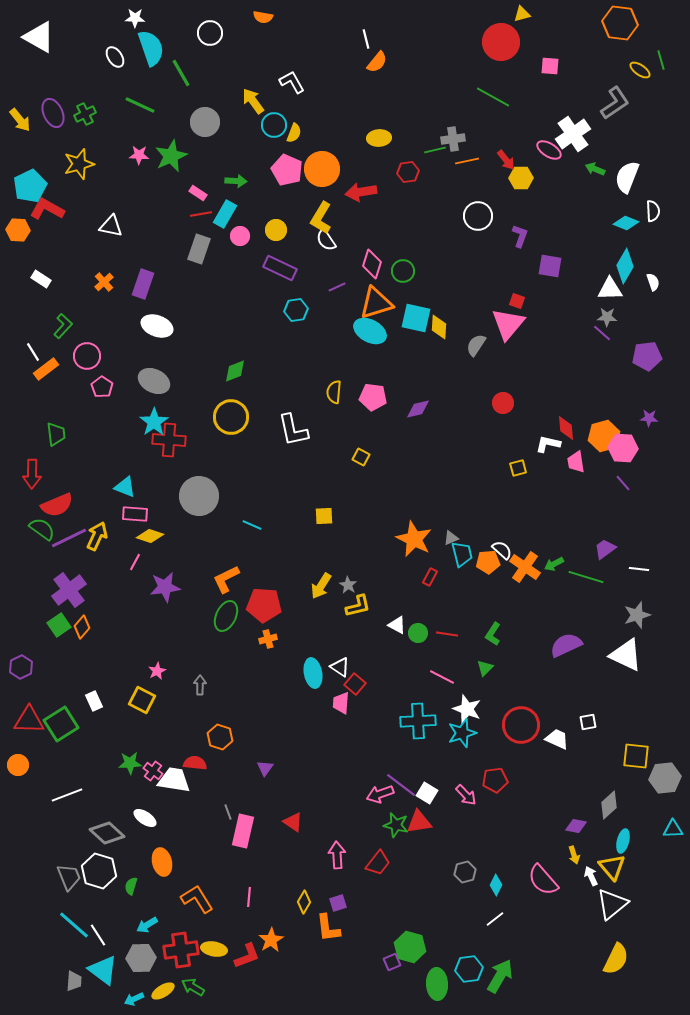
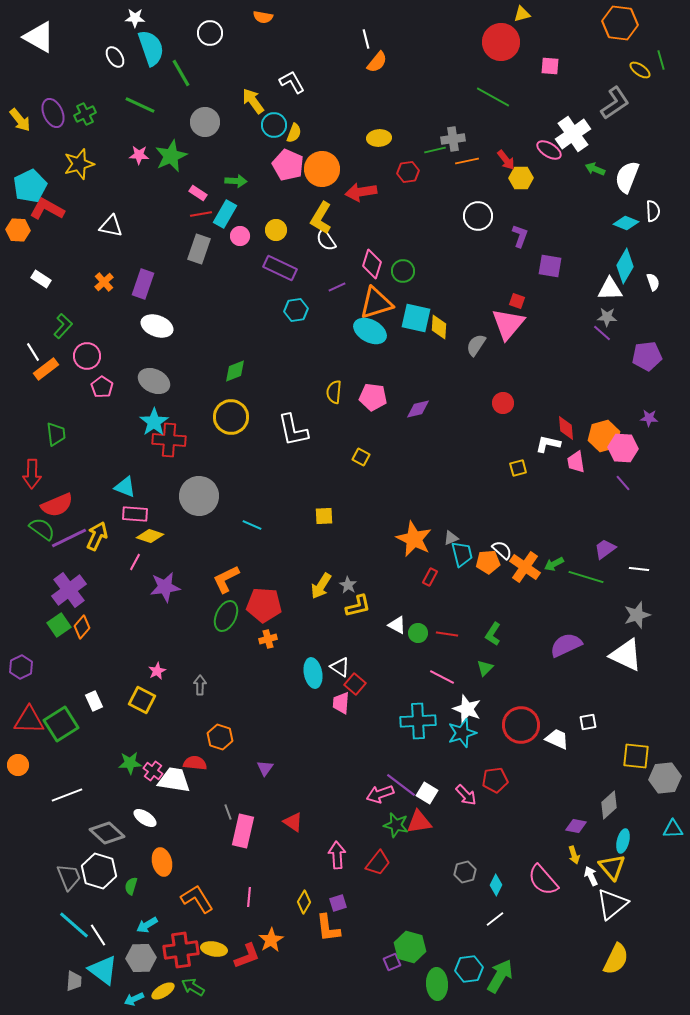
pink pentagon at (287, 170): moved 1 px right, 5 px up
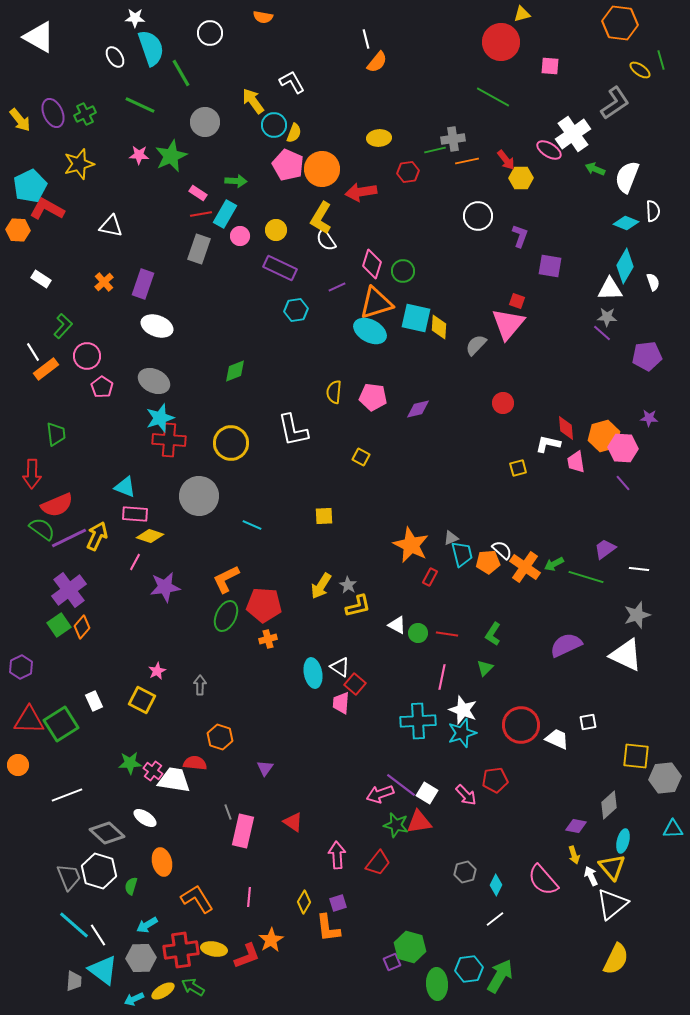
gray semicircle at (476, 345): rotated 10 degrees clockwise
yellow circle at (231, 417): moved 26 px down
cyan star at (154, 422): moved 6 px right, 4 px up; rotated 16 degrees clockwise
orange star at (414, 539): moved 3 px left, 6 px down
pink line at (442, 677): rotated 75 degrees clockwise
white star at (467, 709): moved 4 px left, 1 px down
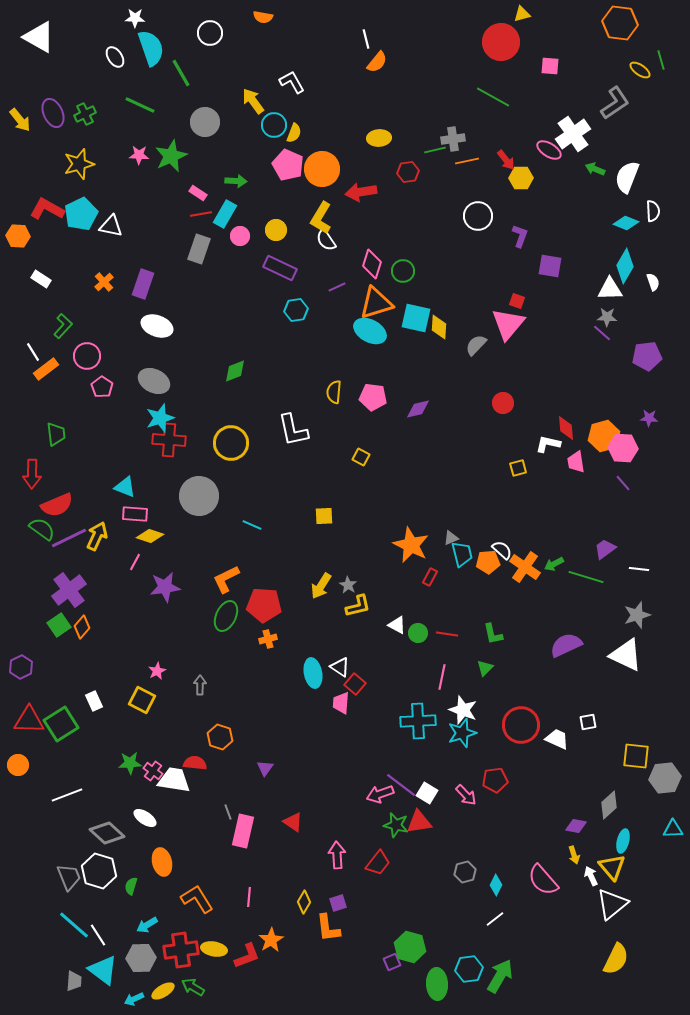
cyan pentagon at (30, 186): moved 51 px right, 28 px down
orange hexagon at (18, 230): moved 6 px down
green L-shape at (493, 634): rotated 45 degrees counterclockwise
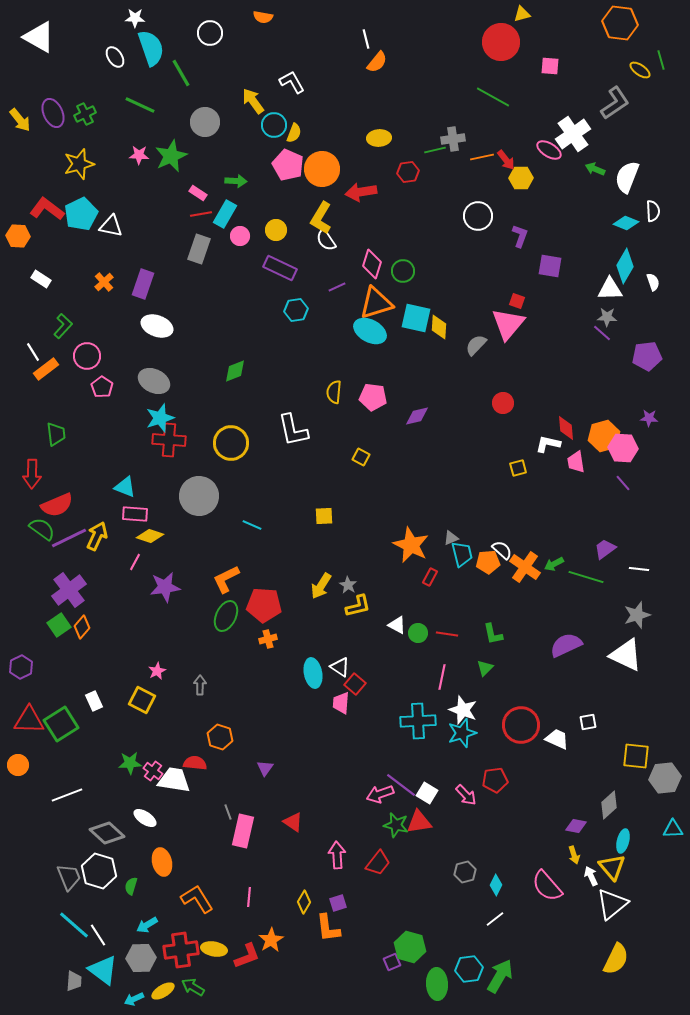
orange line at (467, 161): moved 15 px right, 4 px up
red L-shape at (47, 209): rotated 8 degrees clockwise
purple diamond at (418, 409): moved 1 px left, 7 px down
pink semicircle at (543, 880): moved 4 px right, 6 px down
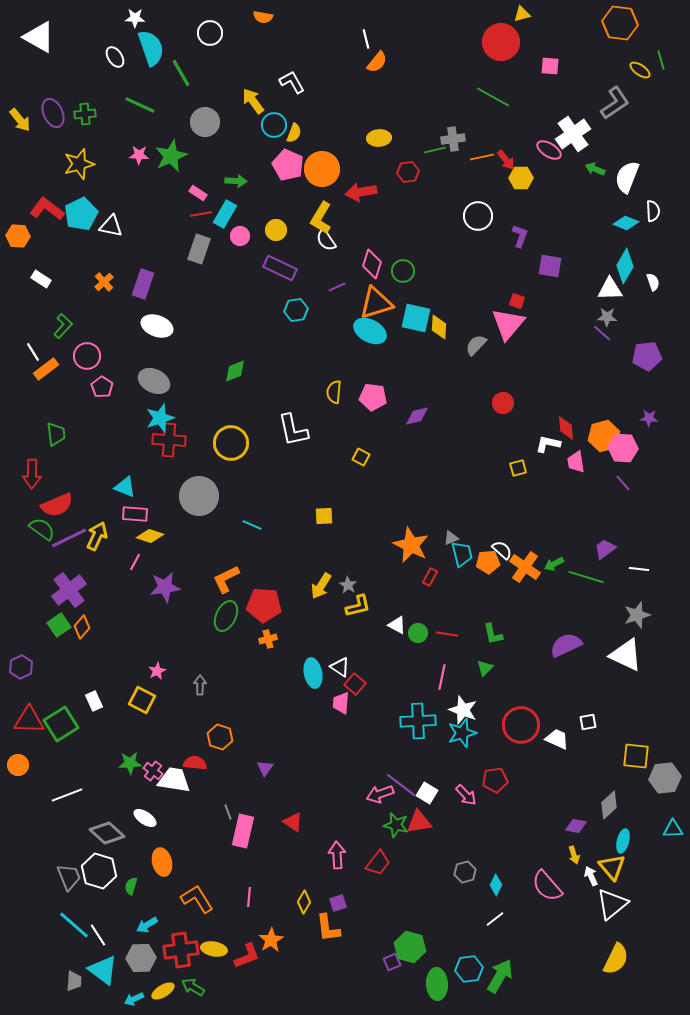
green cross at (85, 114): rotated 20 degrees clockwise
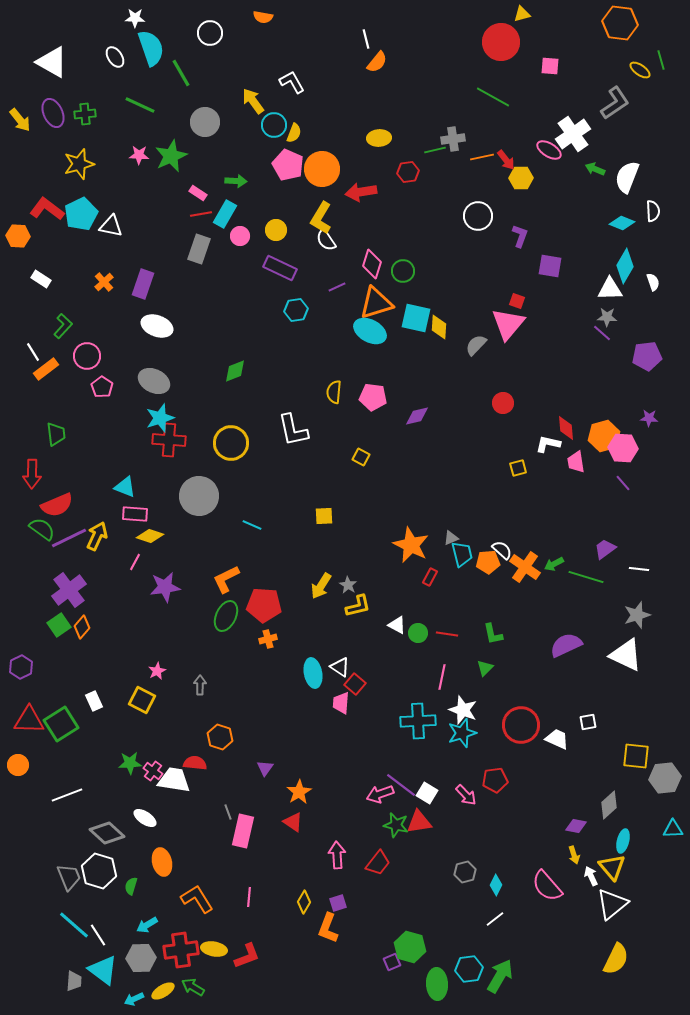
white triangle at (39, 37): moved 13 px right, 25 px down
cyan diamond at (626, 223): moved 4 px left
orange L-shape at (328, 928): rotated 28 degrees clockwise
orange star at (271, 940): moved 28 px right, 148 px up
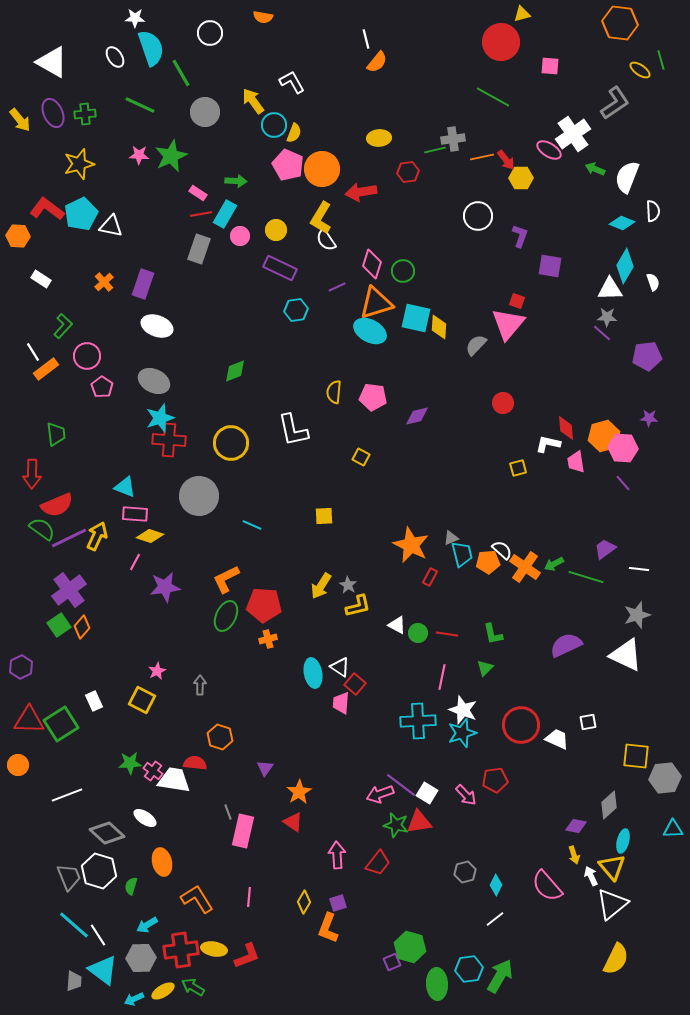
gray circle at (205, 122): moved 10 px up
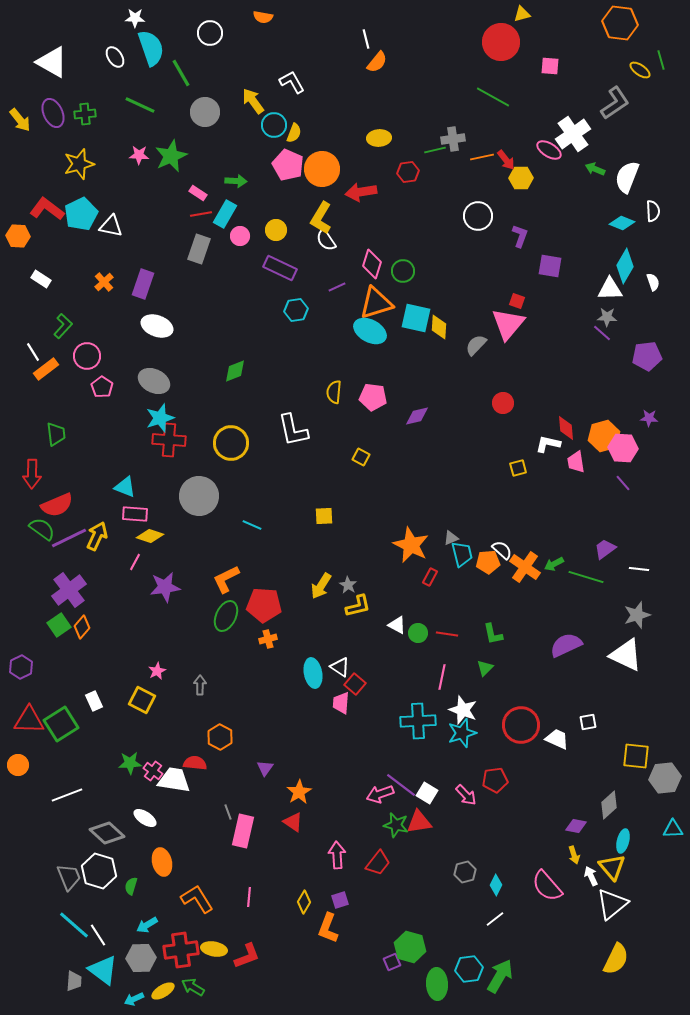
orange hexagon at (220, 737): rotated 10 degrees clockwise
purple square at (338, 903): moved 2 px right, 3 px up
